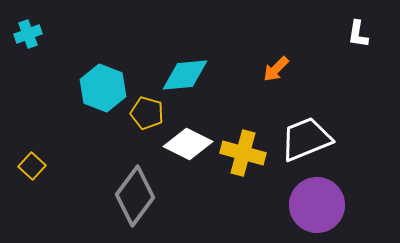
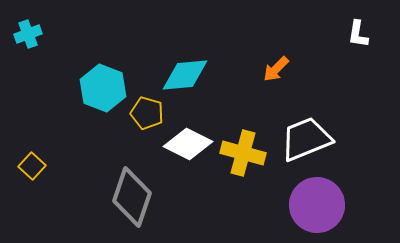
gray diamond: moved 3 px left, 1 px down; rotated 18 degrees counterclockwise
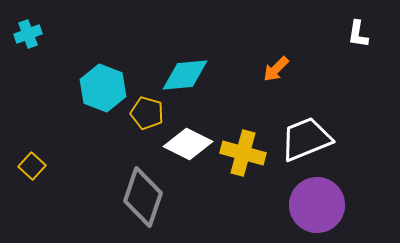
gray diamond: moved 11 px right
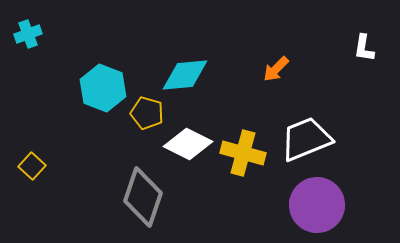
white L-shape: moved 6 px right, 14 px down
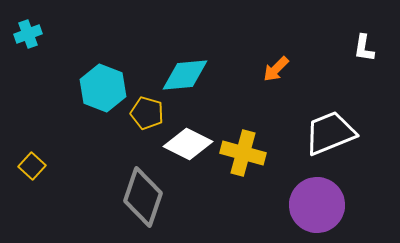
white trapezoid: moved 24 px right, 6 px up
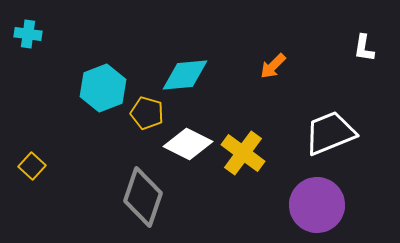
cyan cross: rotated 28 degrees clockwise
orange arrow: moved 3 px left, 3 px up
cyan hexagon: rotated 18 degrees clockwise
yellow cross: rotated 21 degrees clockwise
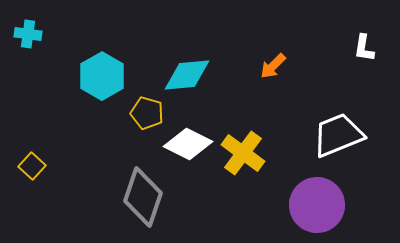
cyan diamond: moved 2 px right
cyan hexagon: moved 1 px left, 12 px up; rotated 9 degrees counterclockwise
white trapezoid: moved 8 px right, 2 px down
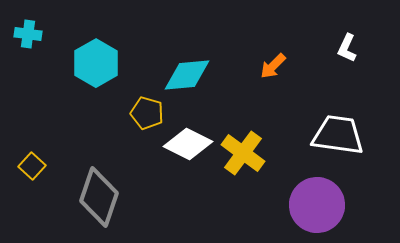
white L-shape: moved 17 px left; rotated 16 degrees clockwise
cyan hexagon: moved 6 px left, 13 px up
white trapezoid: rotated 30 degrees clockwise
gray diamond: moved 44 px left
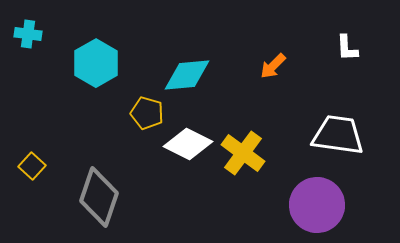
white L-shape: rotated 28 degrees counterclockwise
